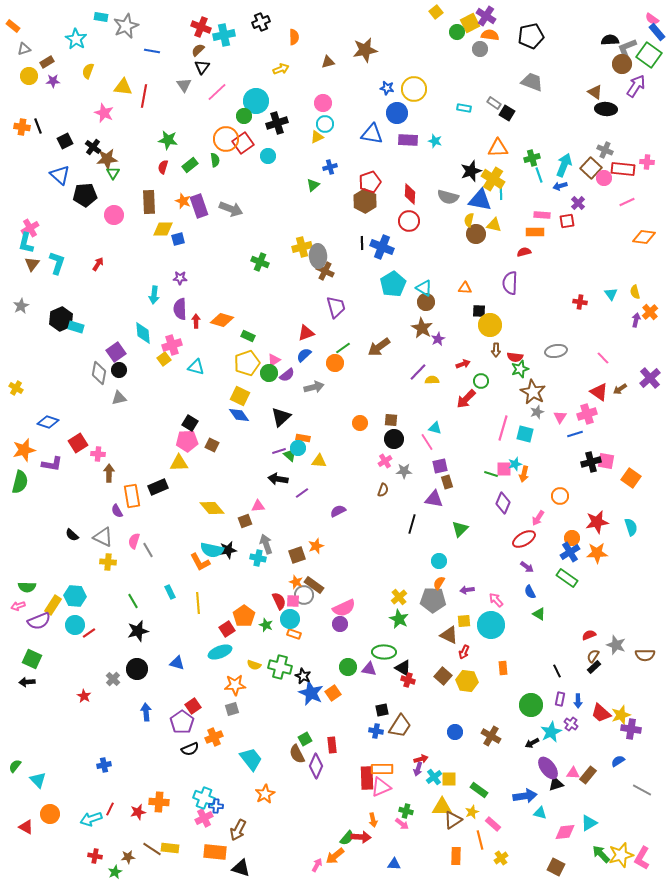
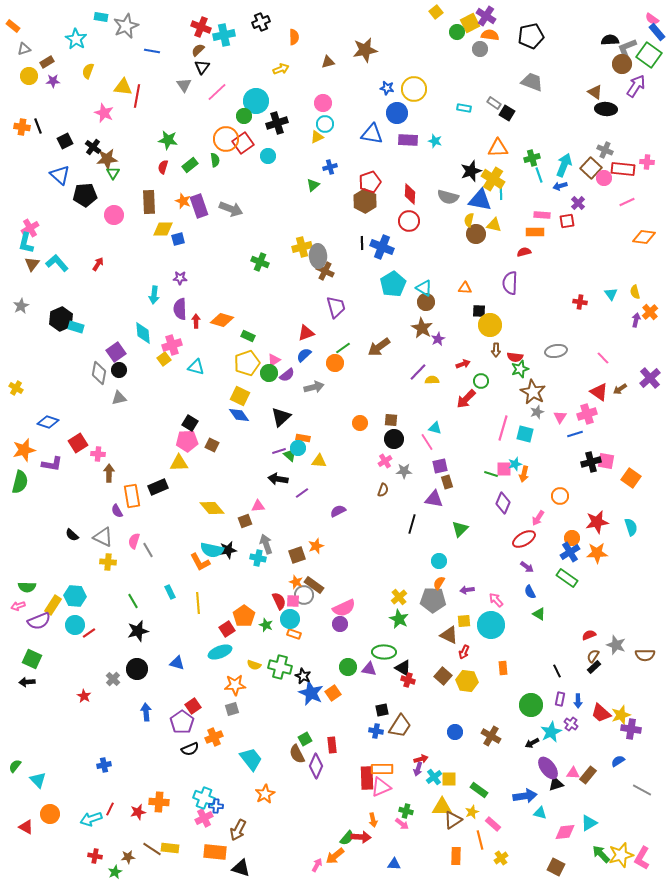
red line at (144, 96): moved 7 px left
cyan L-shape at (57, 263): rotated 60 degrees counterclockwise
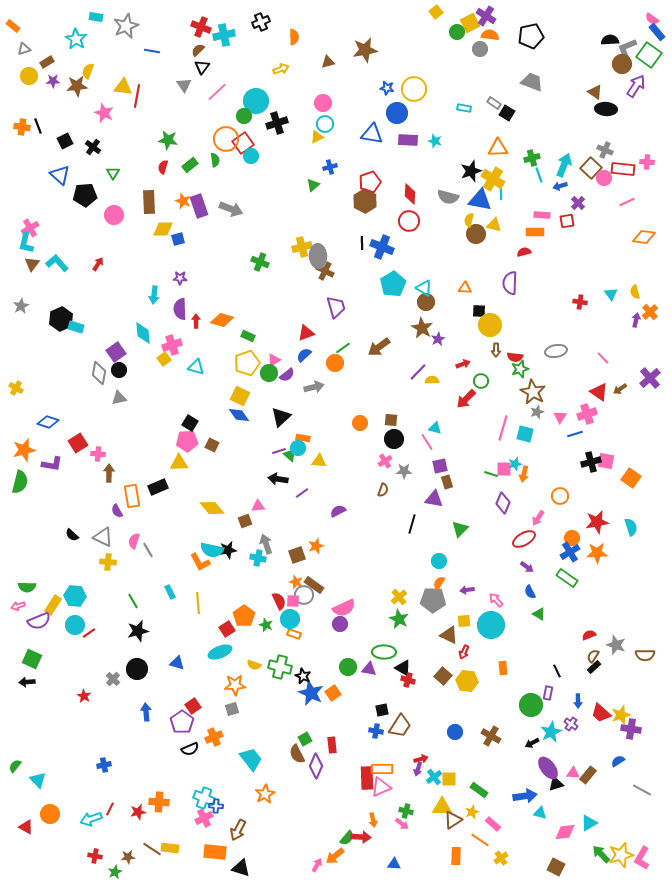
cyan rectangle at (101, 17): moved 5 px left
cyan circle at (268, 156): moved 17 px left
brown star at (107, 159): moved 30 px left, 73 px up
purple rectangle at (560, 699): moved 12 px left, 6 px up
orange line at (480, 840): rotated 42 degrees counterclockwise
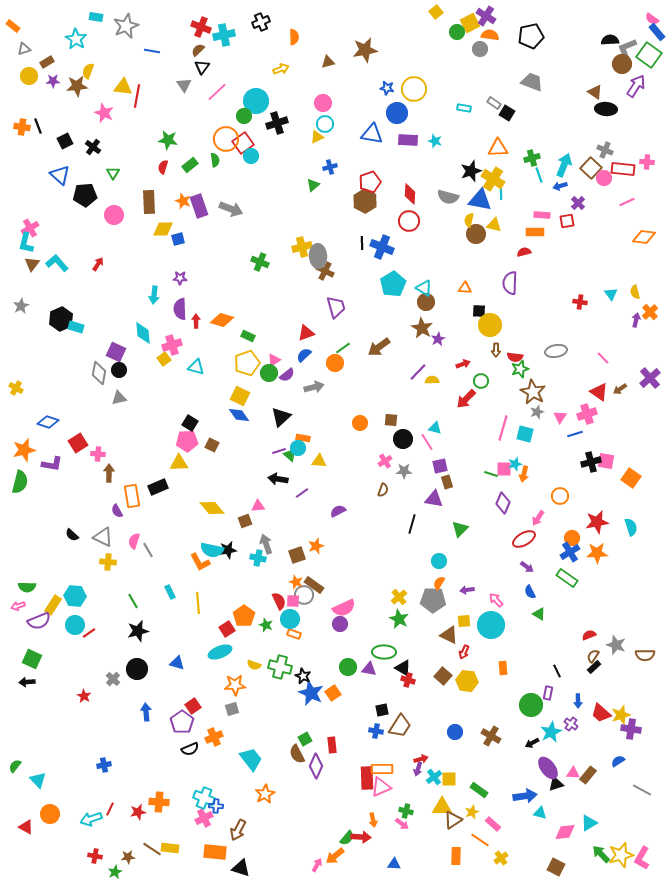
purple square at (116, 352): rotated 30 degrees counterclockwise
black circle at (394, 439): moved 9 px right
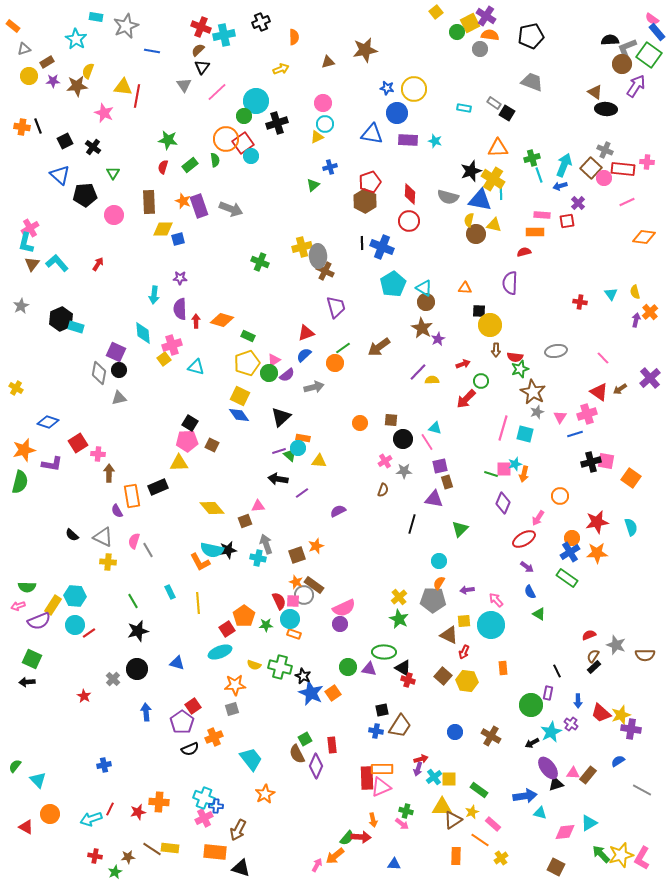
green star at (266, 625): rotated 24 degrees counterclockwise
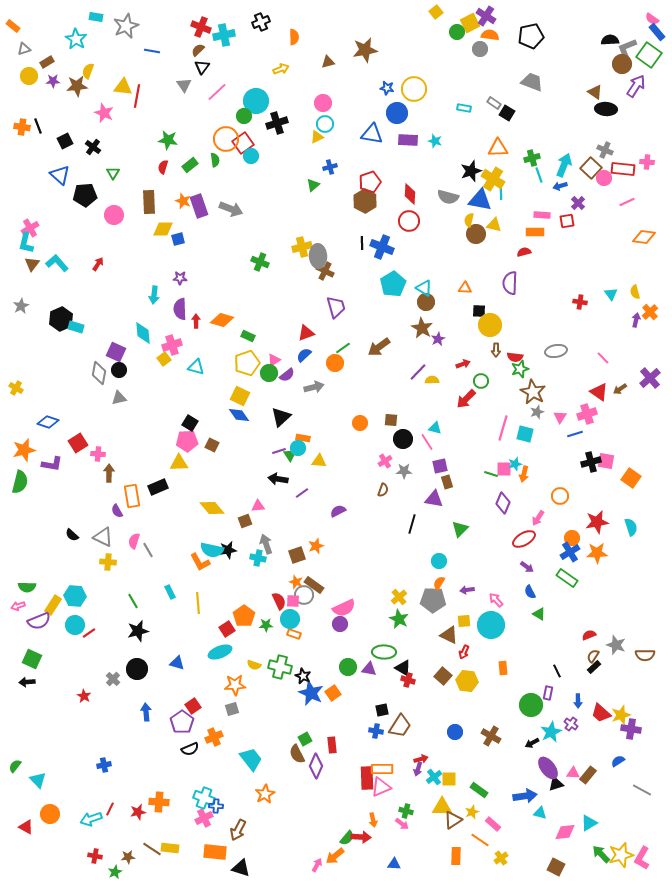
green triangle at (290, 455): rotated 16 degrees clockwise
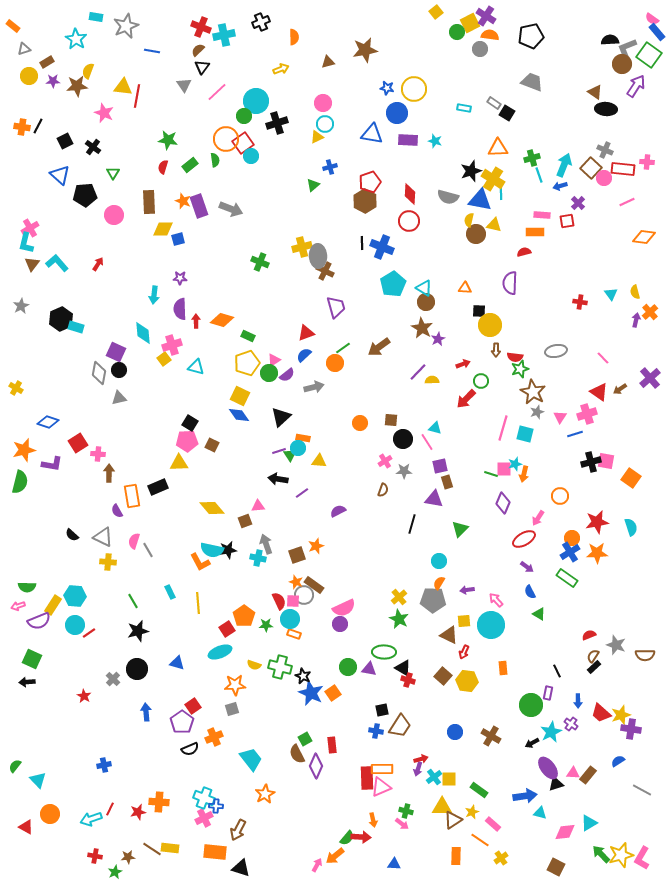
black line at (38, 126): rotated 49 degrees clockwise
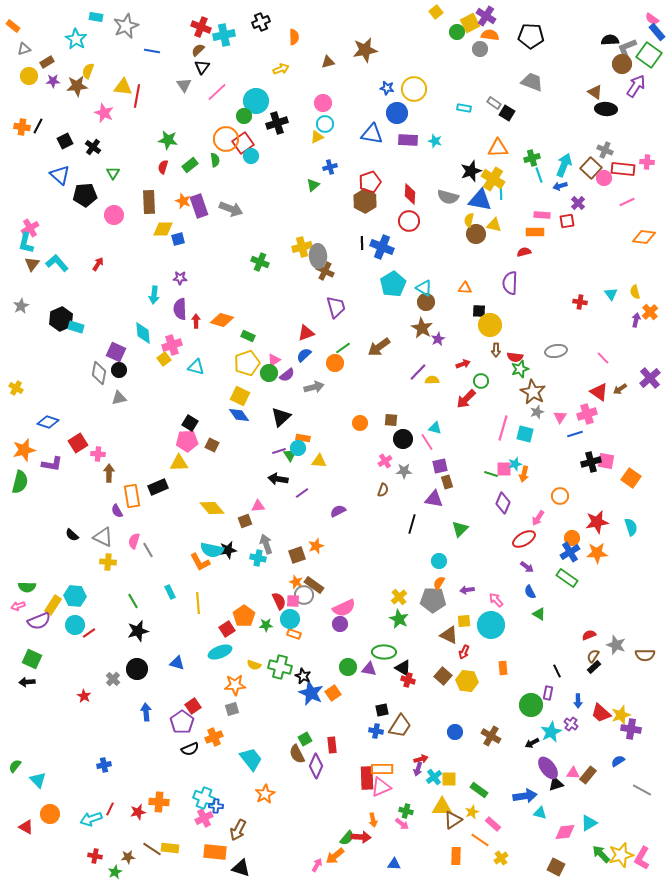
black pentagon at (531, 36): rotated 15 degrees clockwise
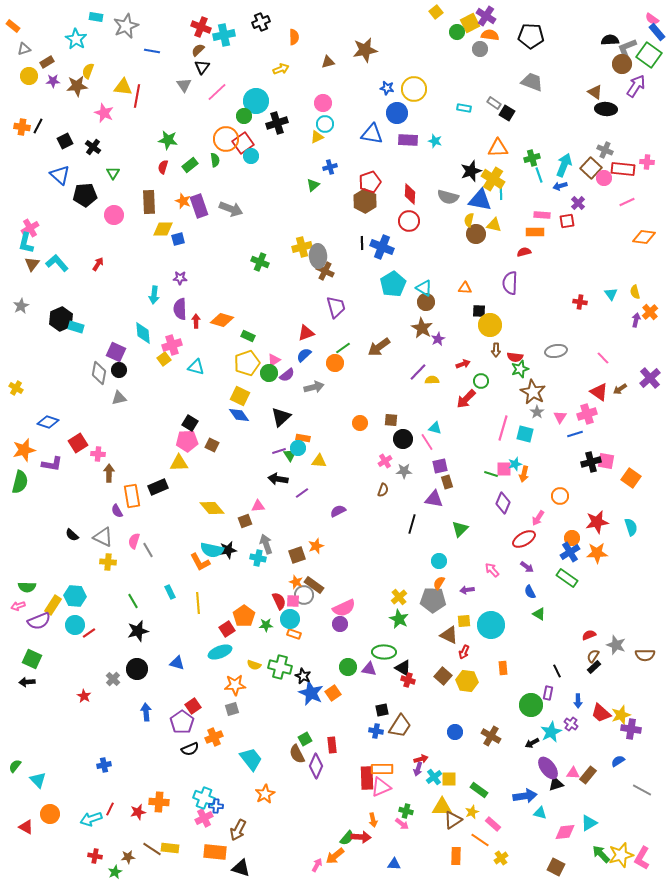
gray star at (537, 412): rotated 16 degrees counterclockwise
pink arrow at (496, 600): moved 4 px left, 30 px up
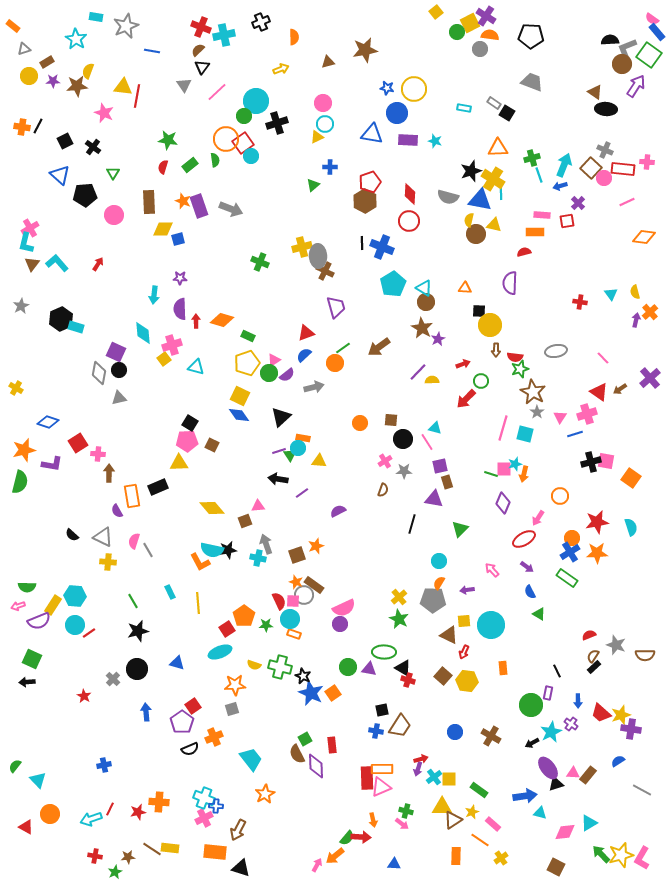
blue cross at (330, 167): rotated 16 degrees clockwise
purple diamond at (316, 766): rotated 25 degrees counterclockwise
